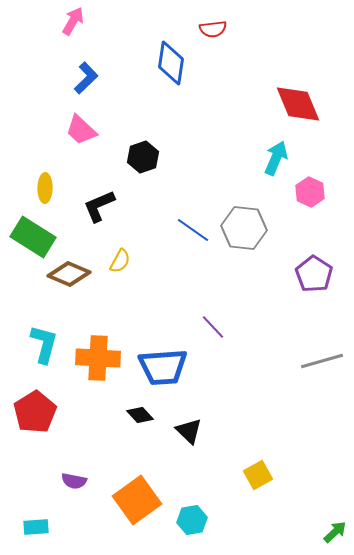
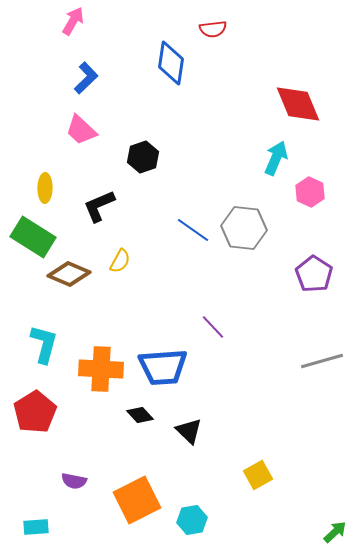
orange cross: moved 3 px right, 11 px down
orange square: rotated 9 degrees clockwise
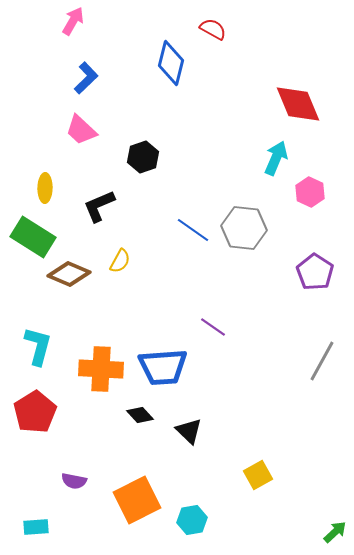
red semicircle: rotated 144 degrees counterclockwise
blue diamond: rotated 6 degrees clockwise
purple pentagon: moved 1 px right, 2 px up
purple line: rotated 12 degrees counterclockwise
cyan L-shape: moved 6 px left, 2 px down
gray line: rotated 45 degrees counterclockwise
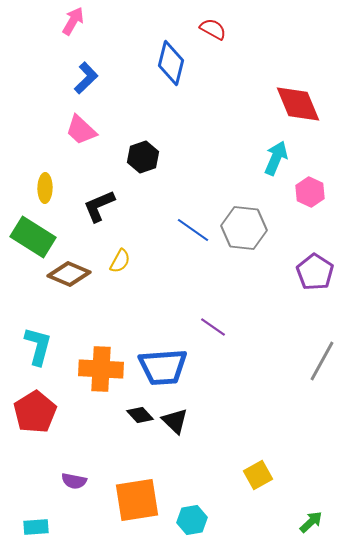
black triangle: moved 14 px left, 10 px up
orange square: rotated 18 degrees clockwise
green arrow: moved 24 px left, 10 px up
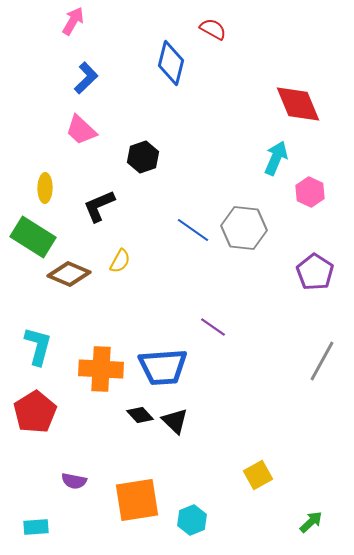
cyan hexagon: rotated 12 degrees counterclockwise
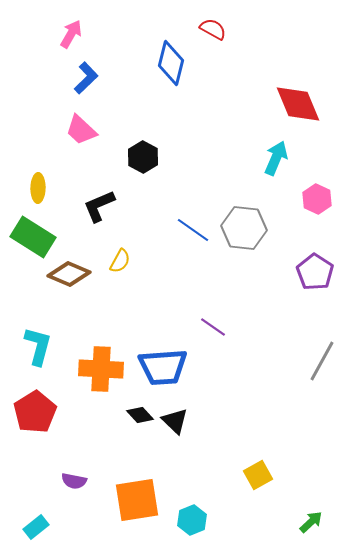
pink arrow: moved 2 px left, 13 px down
black hexagon: rotated 12 degrees counterclockwise
yellow ellipse: moved 7 px left
pink hexagon: moved 7 px right, 7 px down
cyan rectangle: rotated 35 degrees counterclockwise
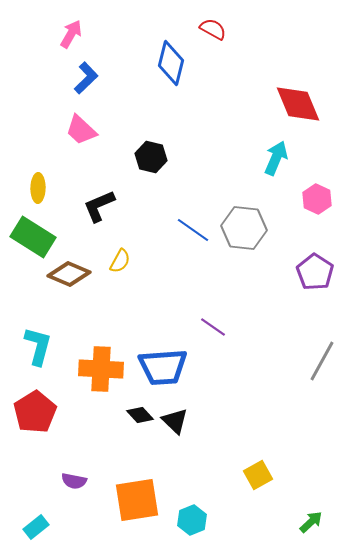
black hexagon: moved 8 px right; rotated 16 degrees counterclockwise
